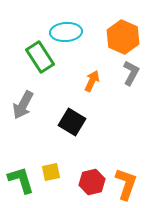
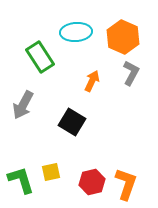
cyan ellipse: moved 10 px right
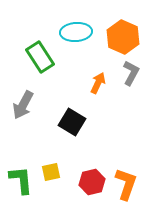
orange arrow: moved 6 px right, 2 px down
green L-shape: rotated 12 degrees clockwise
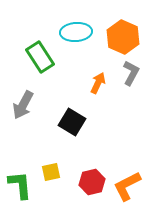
green L-shape: moved 1 px left, 5 px down
orange L-shape: moved 1 px right, 2 px down; rotated 136 degrees counterclockwise
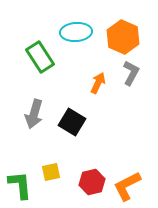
gray arrow: moved 11 px right, 9 px down; rotated 12 degrees counterclockwise
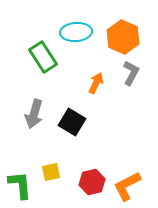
green rectangle: moved 3 px right
orange arrow: moved 2 px left
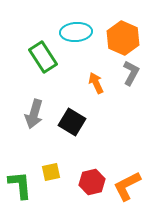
orange hexagon: moved 1 px down
orange arrow: rotated 50 degrees counterclockwise
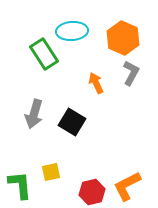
cyan ellipse: moved 4 px left, 1 px up
green rectangle: moved 1 px right, 3 px up
red hexagon: moved 10 px down
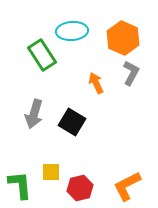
green rectangle: moved 2 px left, 1 px down
yellow square: rotated 12 degrees clockwise
red hexagon: moved 12 px left, 4 px up
